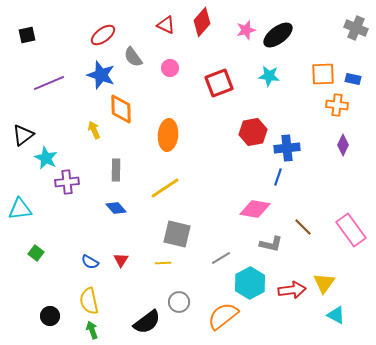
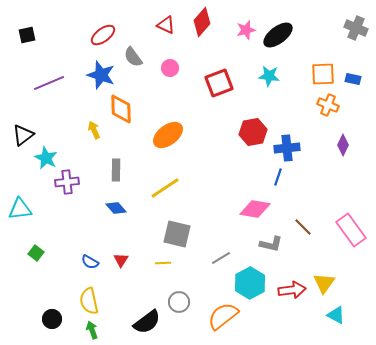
orange cross at (337, 105): moved 9 px left; rotated 15 degrees clockwise
orange ellipse at (168, 135): rotated 48 degrees clockwise
black circle at (50, 316): moved 2 px right, 3 px down
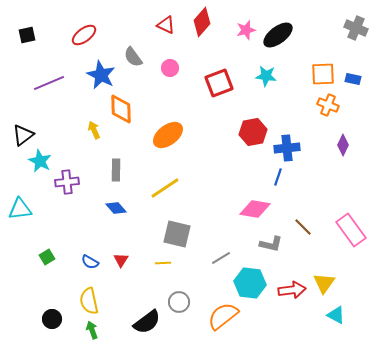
red ellipse at (103, 35): moved 19 px left
blue star at (101, 75): rotated 8 degrees clockwise
cyan star at (269, 76): moved 3 px left
cyan star at (46, 158): moved 6 px left, 3 px down
green square at (36, 253): moved 11 px right, 4 px down; rotated 21 degrees clockwise
cyan hexagon at (250, 283): rotated 24 degrees counterclockwise
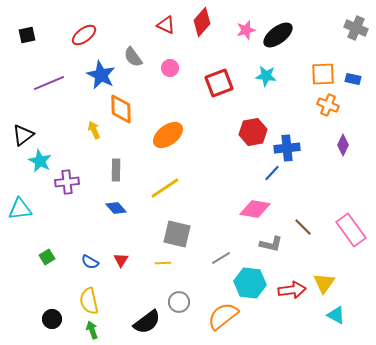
blue line at (278, 177): moved 6 px left, 4 px up; rotated 24 degrees clockwise
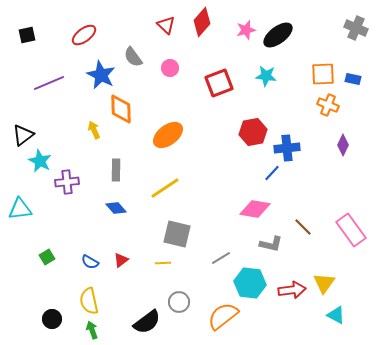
red triangle at (166, 25): rotated 18 degrees clockwise
red triangle at (121, 260): rotated 21 degrees clockwise
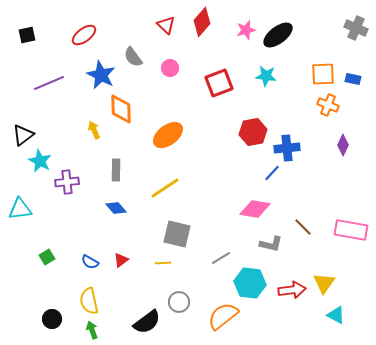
pink rectangle at (351, 230): rotated 44 degrees counterclockwise
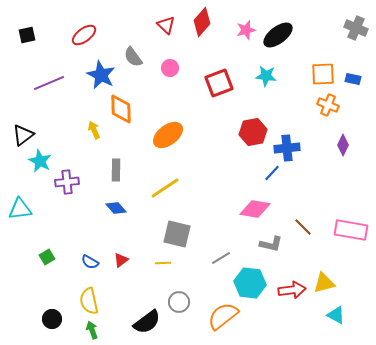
yellow triangle at (324, 283): rotated 40 degrees clockwise
